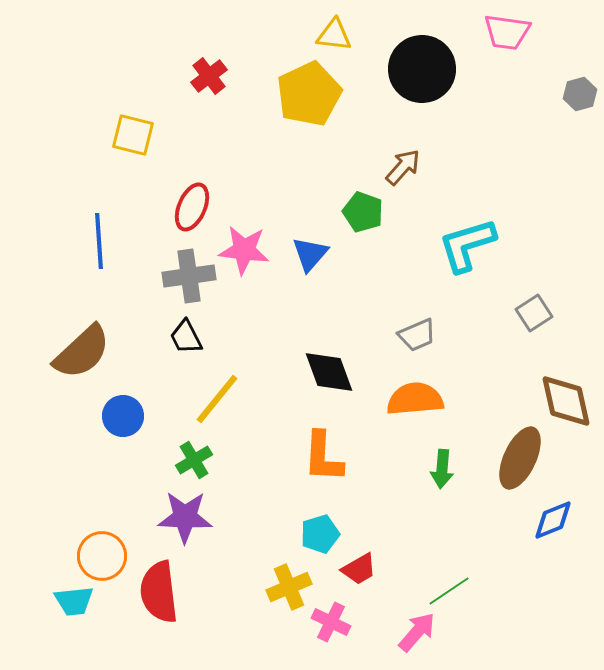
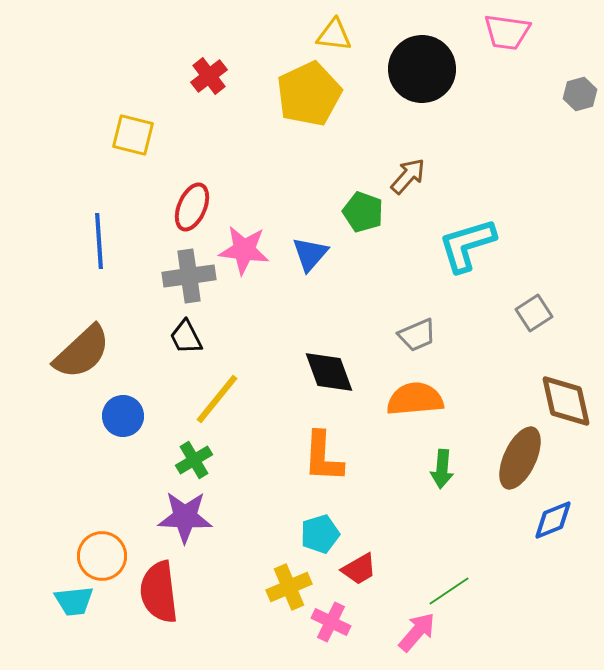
brown arrow: moved 5 px right, 9 px down
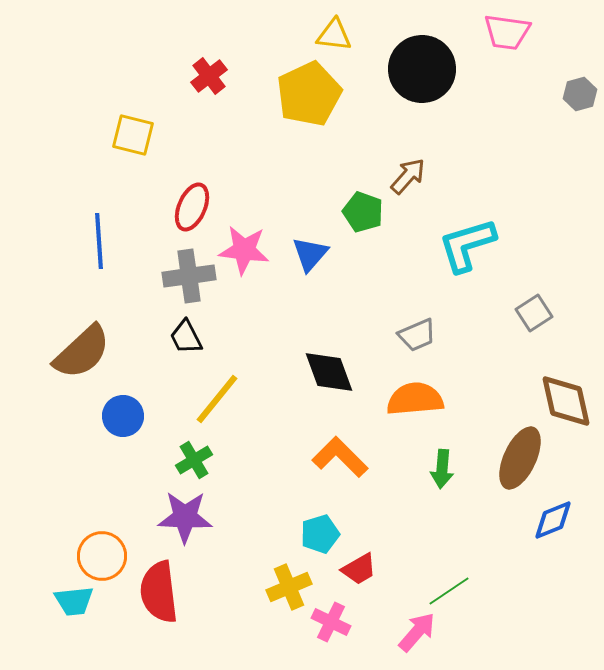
orange L-shape: moved 17 px right; rotated 132 degrees clockwise
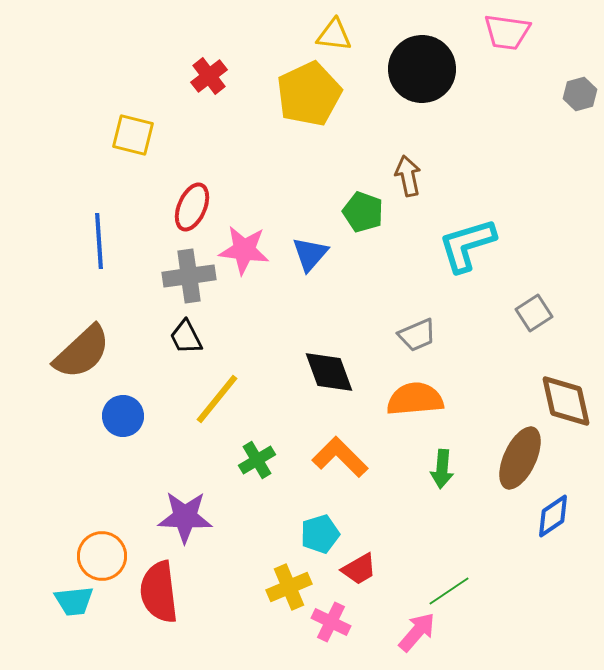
brown arrow: rotated 54 degrees counterclockwise
green cross: moved 63 px right
blue diamond: moved 4 px up; rotated 12 degrees counterclockwise
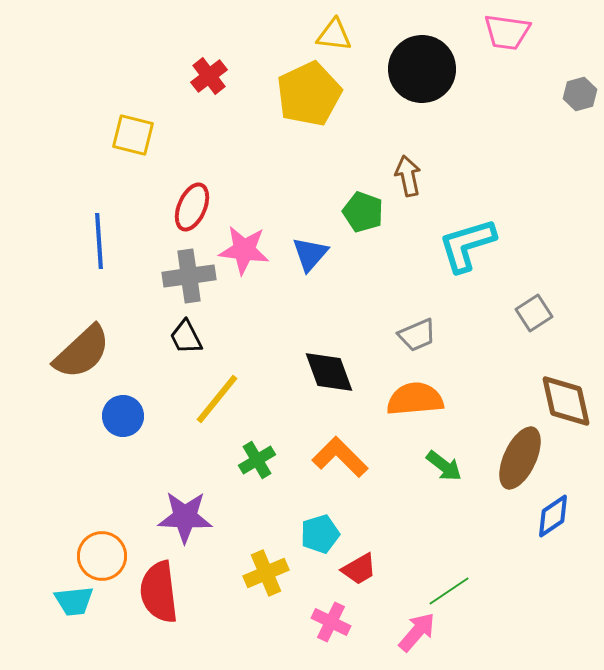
green arrow: moved 2 px right, 3 px up; rotated 57 degrees counterclockwise
yellow cross: moved 23 px left, 14 px up
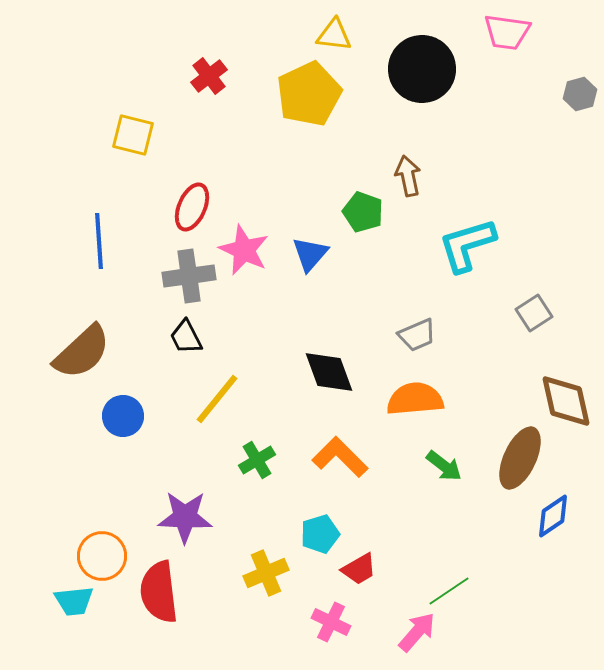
pink star: rotated 18 degrees clockwise
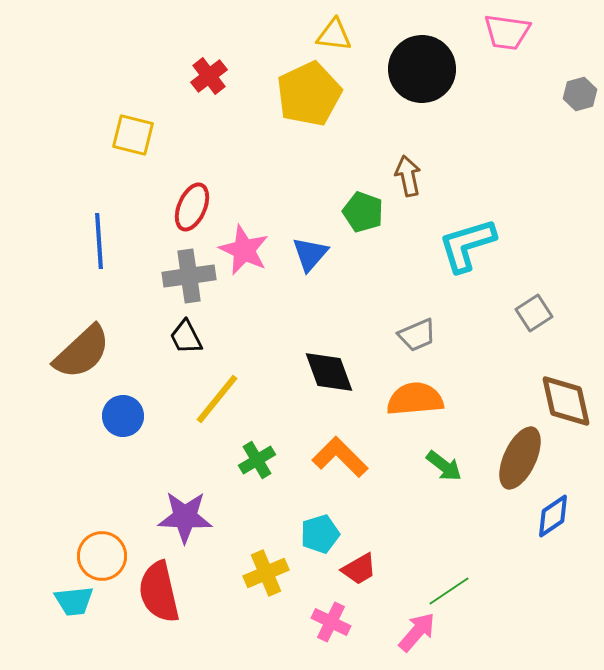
red semicircle: rotated 6 degrees counterclockwise
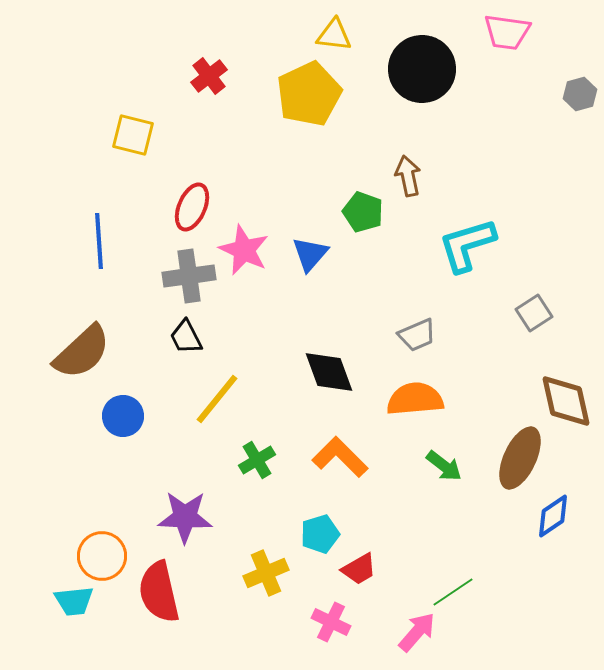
green line: moved 4 px right, 1 px down
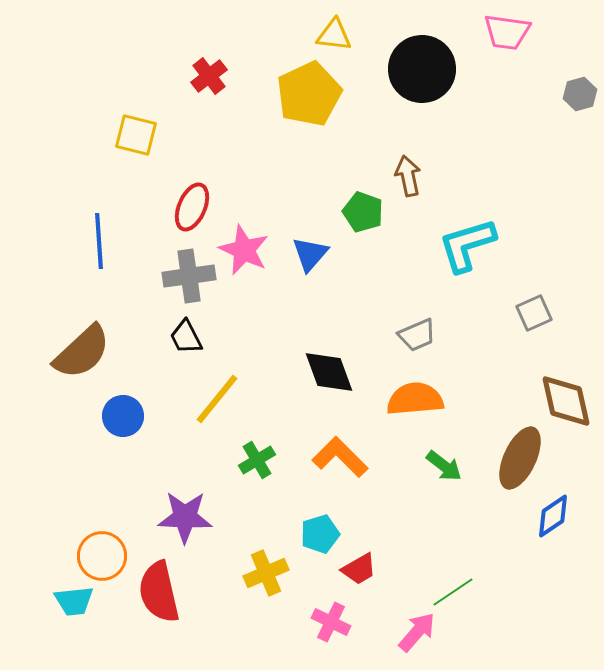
yellow square: moved 3 px right
gray square: rotated 9 degrees clockwise
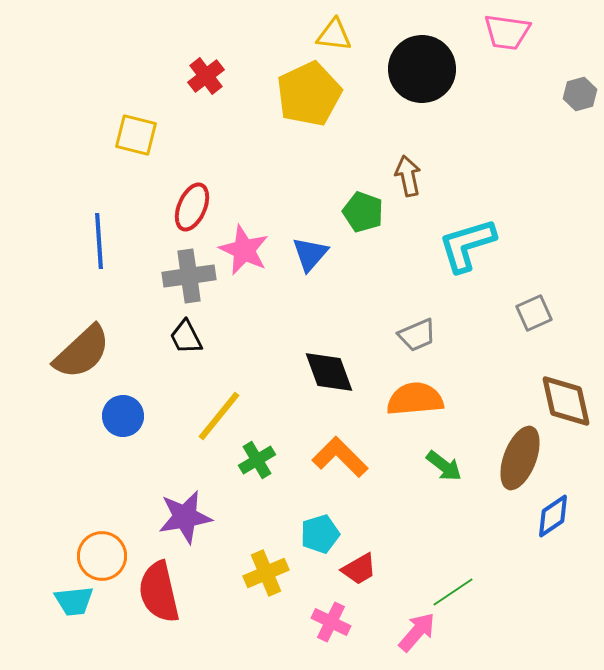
red cross: moved 3 px left
yellow line: moved 2 px right, 17 px down
brown ellipse: rotated 4 degrees counterclockwise
purple star: rotated 12 degrees counterclockwise
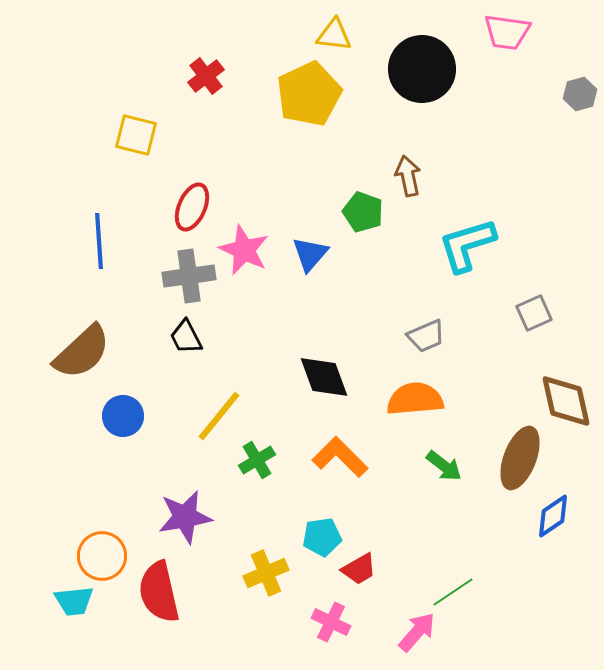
gray trapezoid: moved 9 px right, 1 px down
black diamond: moved 5 px left, 5 px down
cyan pentagon: moved 2 px right, 3 px down; rotated 9 degrees clockwise
